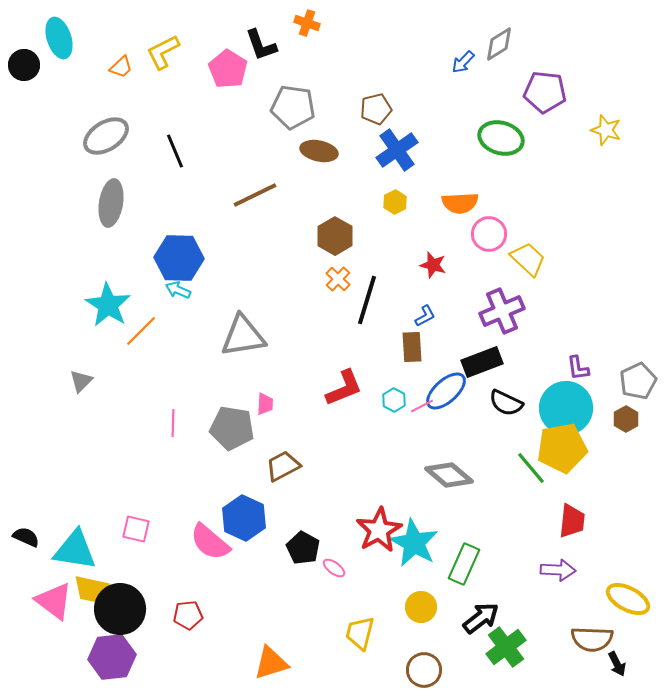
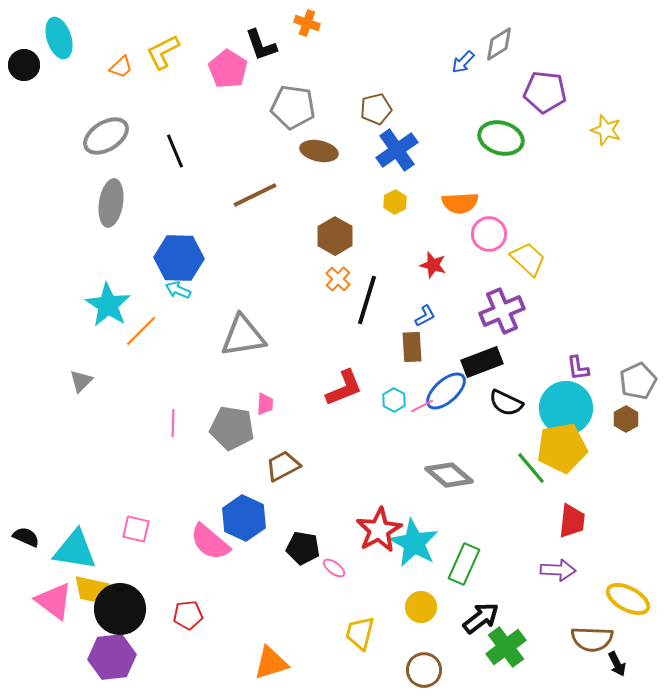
black pentagon at (303, 548): rotated 20 degrees counterclockwise
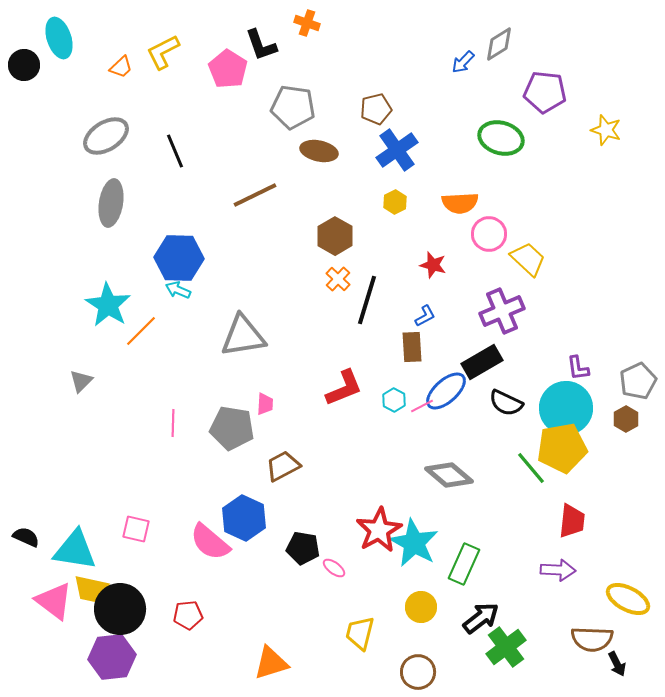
black rectangle at (482, 362): rotated 9 degrees counterclockwise
brown circle at (424, 670): moved 6 px left, 2 px down
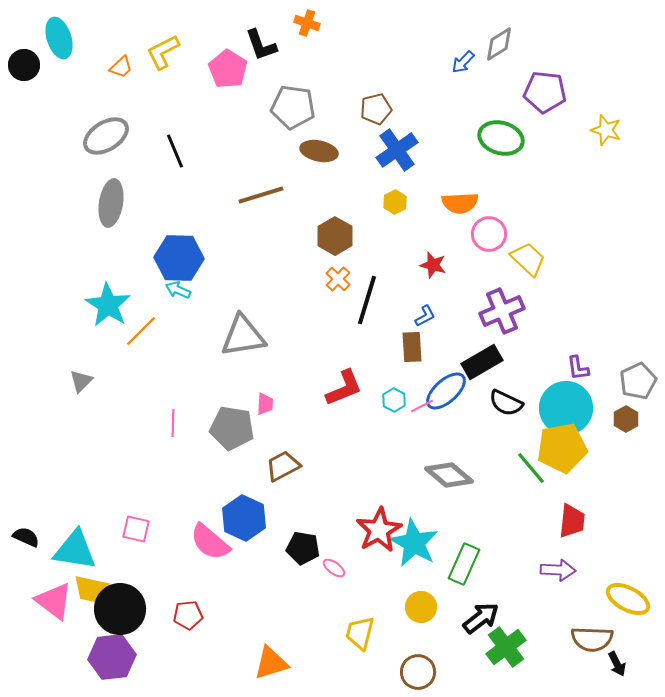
brown line at (255, 195): moved 6 px right; rotated 9 degrees clockwise
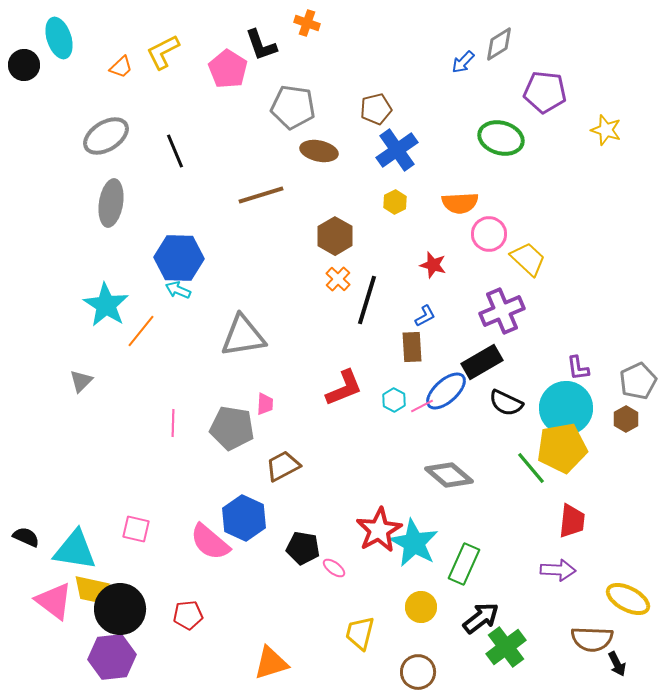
cyan star at (108, 305): moved 2 px left
orange line at (141, 331): rotated 6 degrees counterclockwise
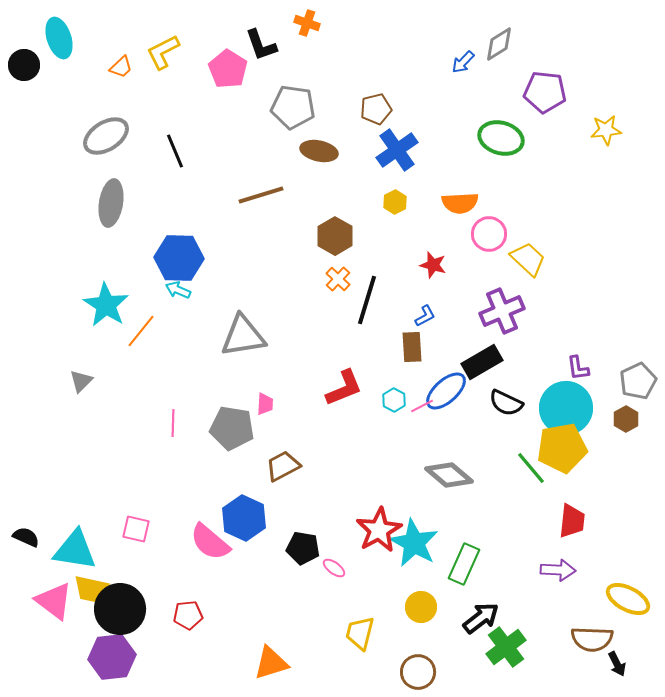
yellow star at (606, 130): rotated 24 degrees counterclockwise
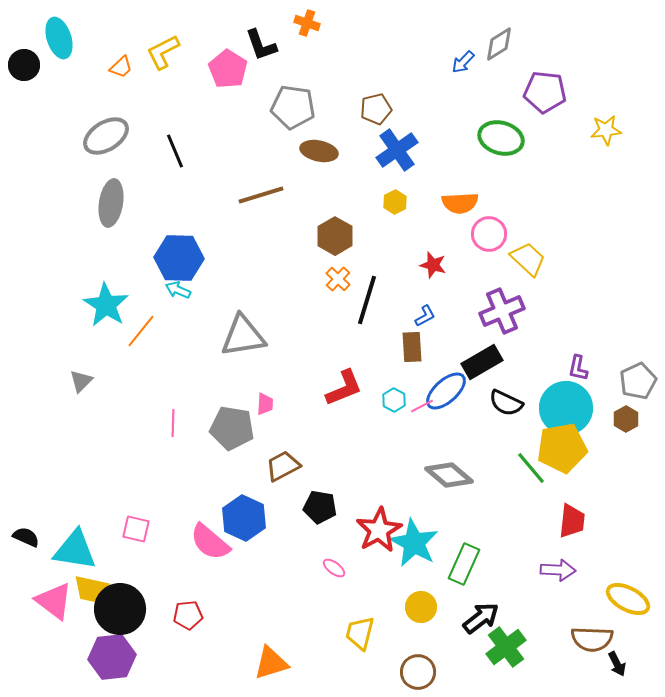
purple L-shape at (578, 368): rotated 20 degrees clockwise
black pentagon at (303, 548): moved 17 px right, 41 px up
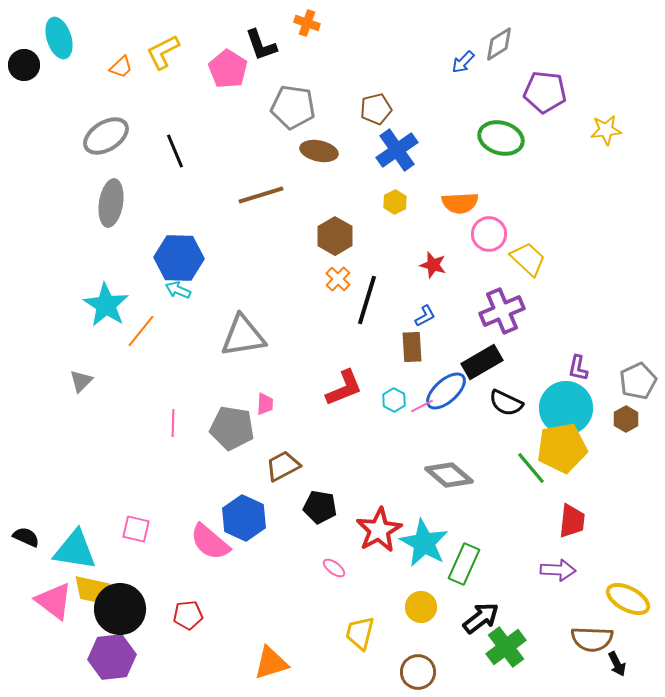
cyan star at (414, 543): moved 10 px right
